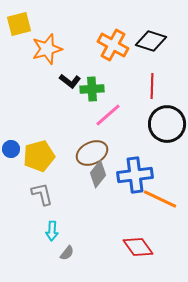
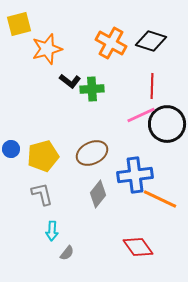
orange cross: moved 2 px left, 2 px up
pink line: moved 33 px right; rotated 16 degrees clockwise
yellow pentagon: moved 4 px right
gray diamond: moved 20 px down
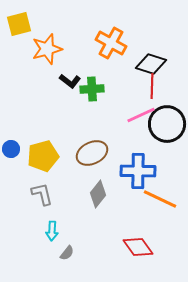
black diamond: moved 23 px down
blue cross: moved 3 px right, 4 px up; rotated 8 degrees clockwise
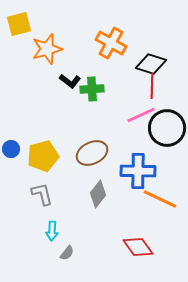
black circle: moved 4 px down
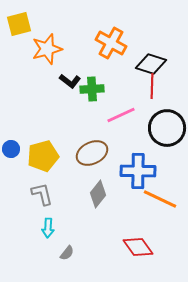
pink line: moved 20 px left
cyan arrow: moved 4 px left, 3 px up
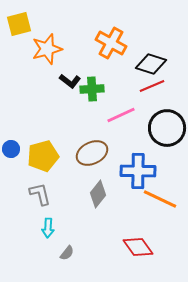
red line: rotated 65 degrees clockwise
gray L-shape: moved 2 px left
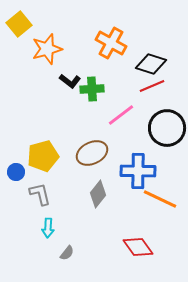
yellow square: rotated 25 degrees counterclockwise
pink line: rotated 12 degrees counterclockwise
blue circle: moved 5 px right, 23 px down
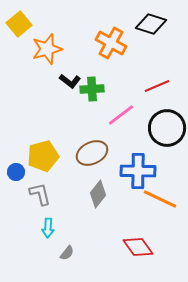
black diamond: moved 40 px up
red line: moved 5 px right
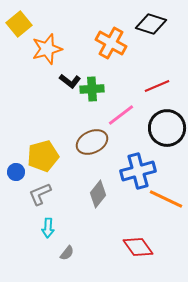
brown ellipse: moved 11 px up
blue cross: rotated 16 degrees counterclockwise
gray L-shape: rotated 100 degrees counterclockwise
orange line: moved 6 px right
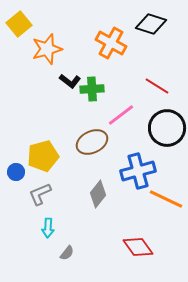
red line: rotated 55 degrees clockwise
